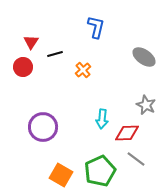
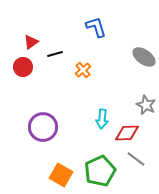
blue L-shape: rotated 30 degrees counterclockwise
red triangle: rotated 21 degrees clockwise
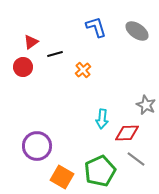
gray ellipse: moved 7 px left, 26 px up
purple circle: moved 6 px left, 19 px down
orange square: moved 1 px right, 2 px down
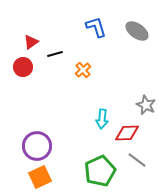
gray line: moved 1 px right, 1 px down
orange square: moved 22 px left; rotated 35 degrees clockwise
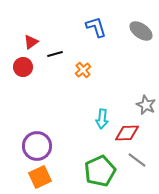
gray ellipse: moved 4 px right
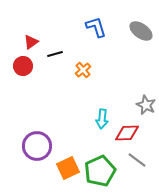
red circle: moved 1 px up
orange square: moved 28 px right, 9 px up
